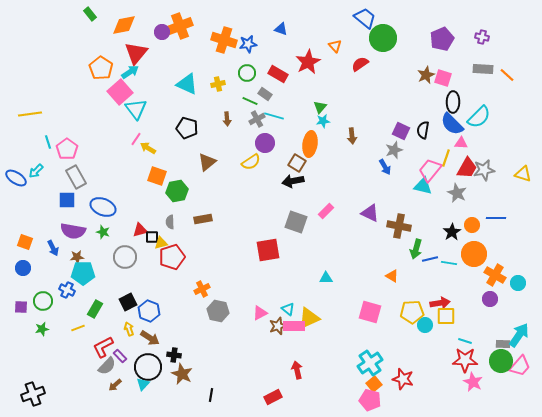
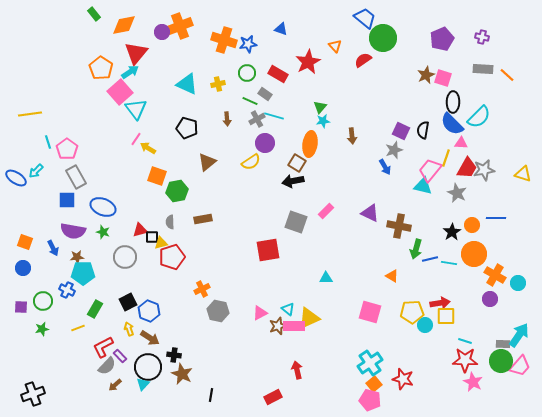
green rectangle at (90, 14): moved 4 px right
red semicircle at (360, 64): moved 3 px right, 4 px up
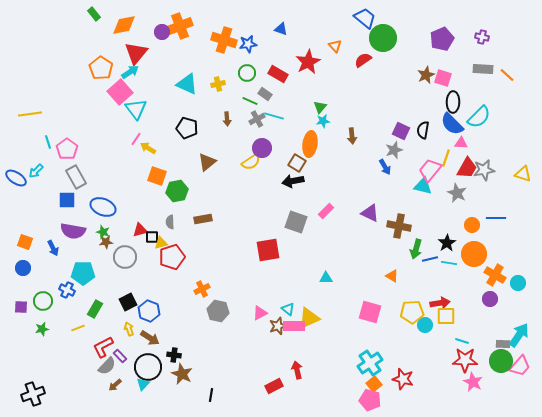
purple circle at (265, 143): moved 3 px left, 5 px down
black star at (452, 232): moved 5 px left, 11 px down
brown star at (77, 257): moved 29 px right, 15 px up
cyan line at (465, 341): moved 3 px left
red rectangle at (273, 397): moved 1 px right, 11 px up
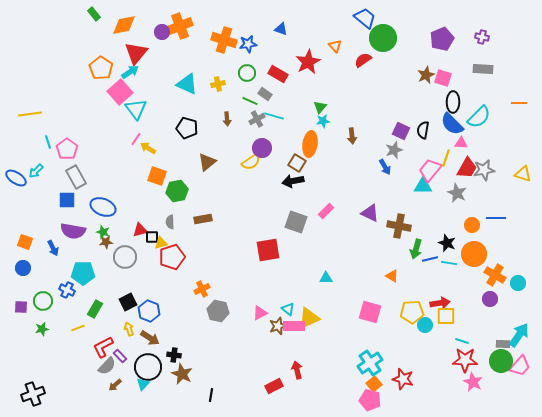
orange line at (507, 75): moved 12 px right, 28 px down; rotated 42 degrees counterclockwise
cyan triangle at (423, 186): rotated 12 degrees counterclockwise
black star at (447, 243): rotated 18 degrees counterclockwise
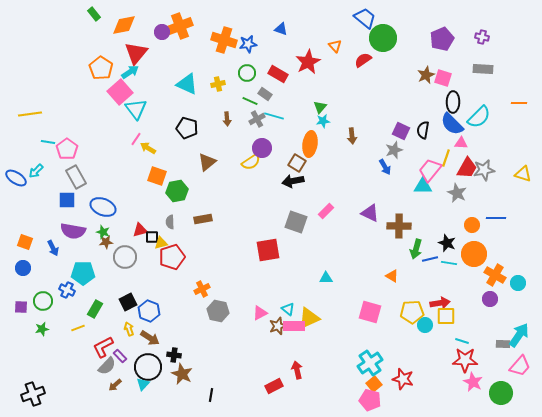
cyan line at (48, 142): rotated 64 degrees counterclockwise
brown cross at (399, 226): rotated 10 degrees counterclockwise
green circle at (501, 361): moved 32 px down
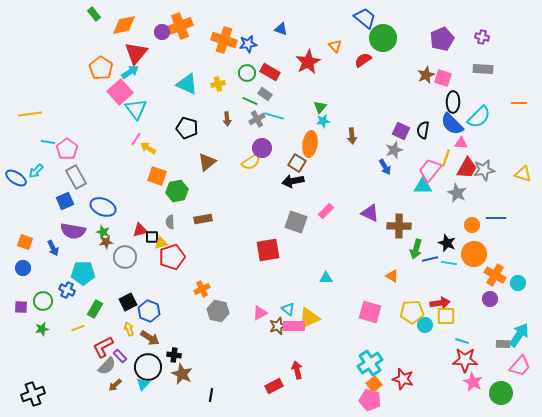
red rectangle at (278, 74): moved 8 px left, 2 px up
blue square at (67, 200): moved 2 px left, 1 px down; rotated 24 degrees counterclockwise
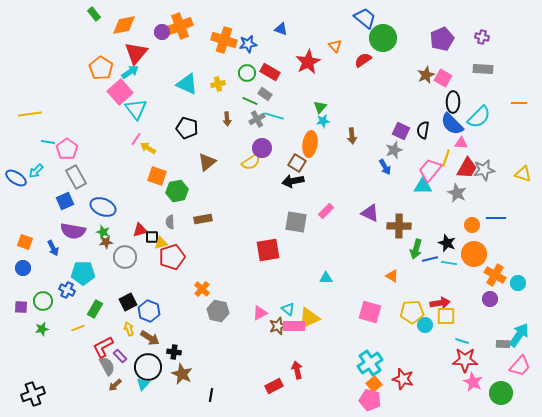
pink square at (443, 78): rotated 12 degrees clockwise
gray square at (296, 222): rotated 10 degrees counterclockwise
orange cross at (202, 289): rotated 21 degrees counterclockwise
black cross at (174, 355): moved 3 px up
gray semicircle at (107, 366): rotated 72 degrees counterclockwise
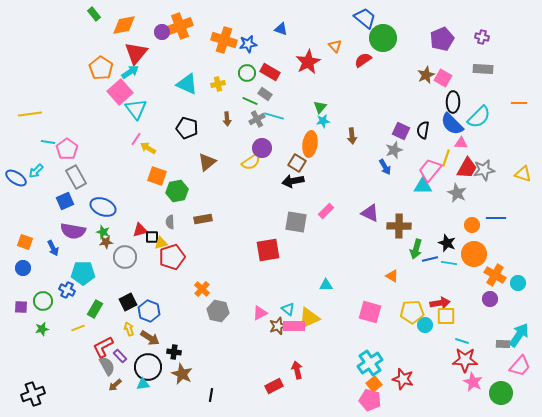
cyan triangle at (326, 278): moved 7 px down
cyan triangle at (143, 384): rotated 40 degrees clockwise
